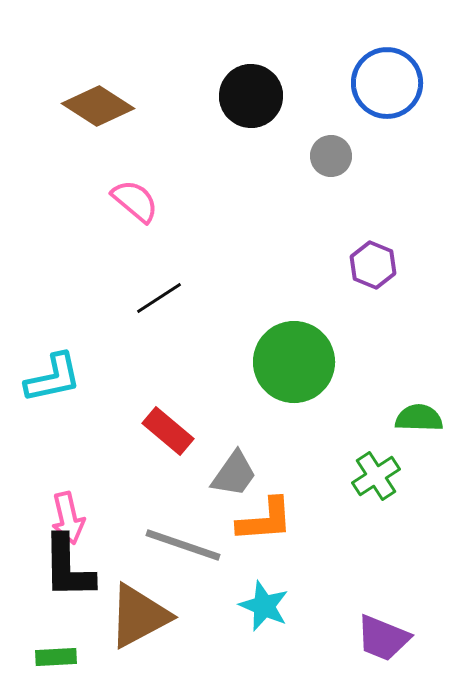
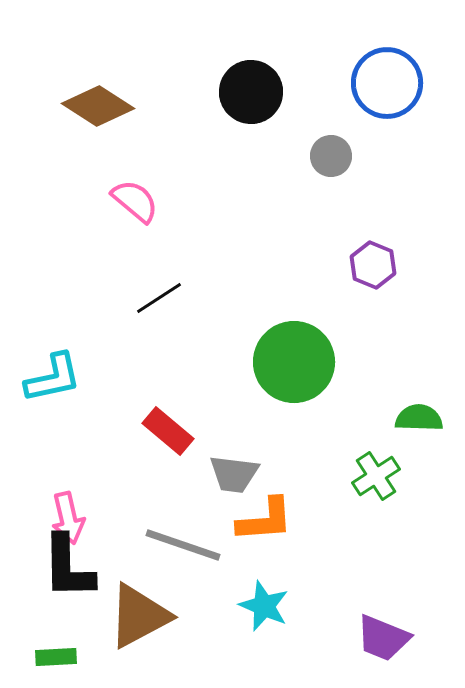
black circle: moved 4 px up
gray trapezoid: rotated 62 degrees clockwise
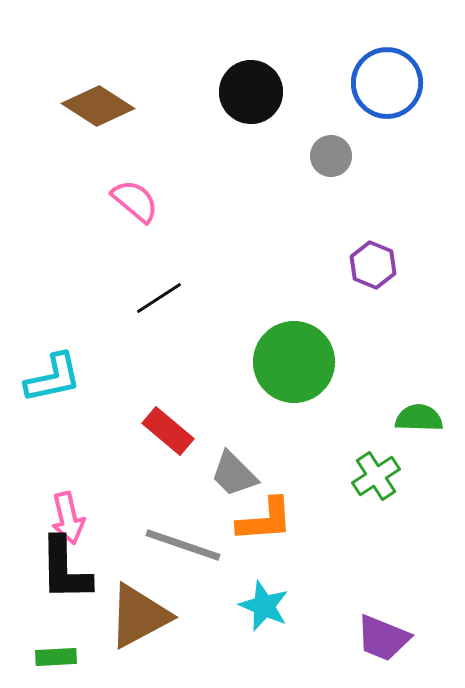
gray trapezoid: rotated 38 degrees clockwise
black L-shape: moved 3 px left, 2 px down
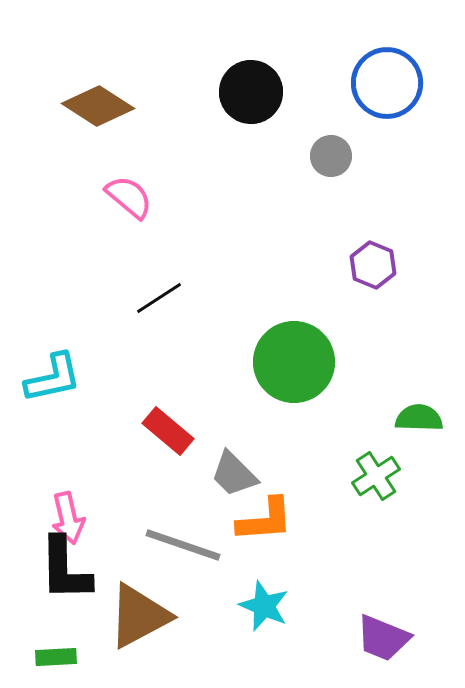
pink semicircle: moved 6 px left, 4 px up
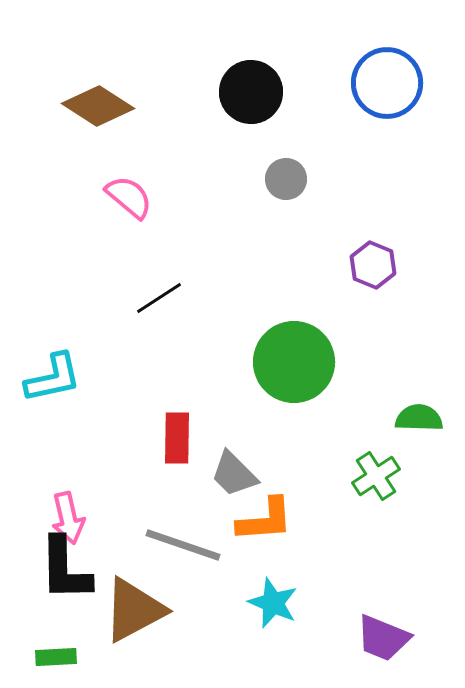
gray circle: moved 45 px left, 23 px down
red rectangle: moved 9 px right, 7 px down; rotated 51 degrees clockwise
cyan star: moved 9 px right, 3 px up
brown triangle: moved 5 px left, 6 px up
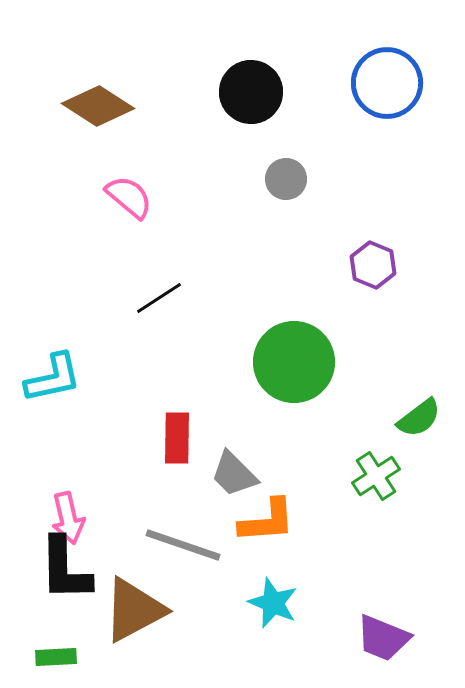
green semicircle: rotated 141 degrees clockwise
orange L-shape: moved 2 px right, 1 px down
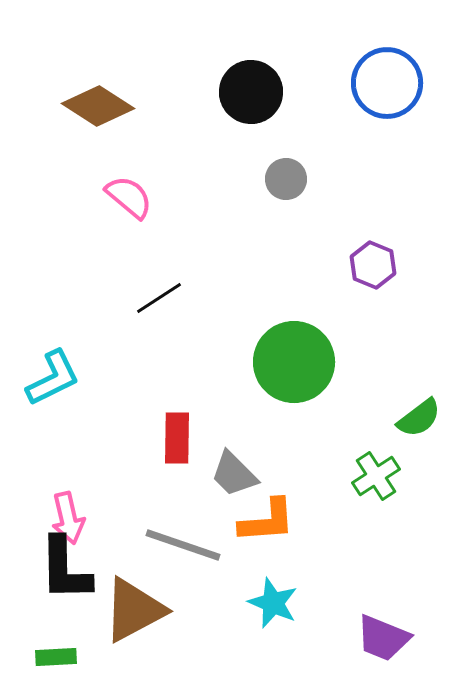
cyan L-shape: rotated 14 degrees counterclockwise
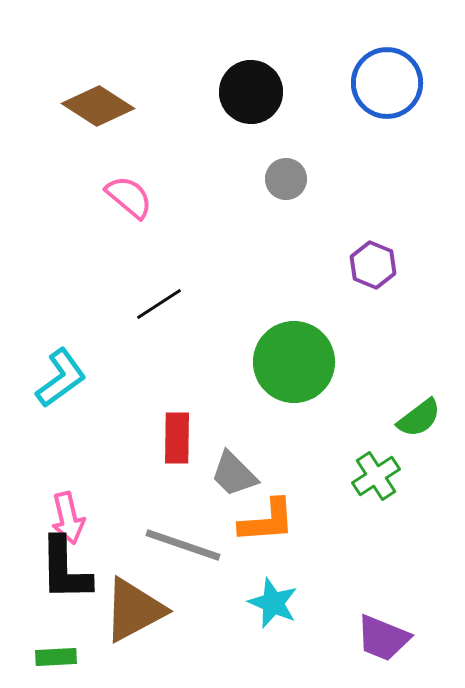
black line: moved 6 px down
cyan L-shape: moved 8 px right; rotated 10 degrees counterclockwise
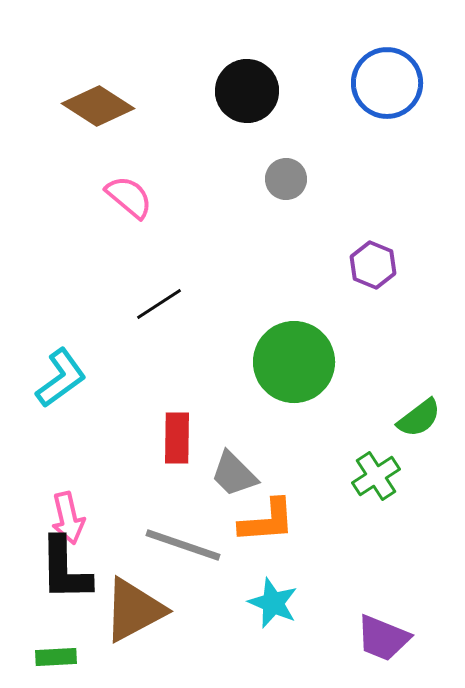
black circle: moved 4 px left, 1 px up
